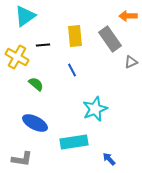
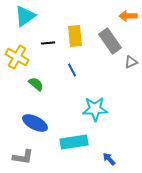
gray rectangle: moved 2 px down
black line: moved 5 px right, 2 px up
cyan star: rotated 20 degrees clockwise
gray L-shape: moved 1 px right, 2 px up
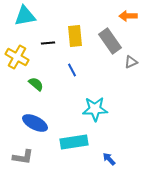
cyan triangle: rotated 25 degrees clockwise
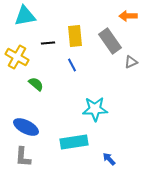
blue line: moved 5 px up
blue ellipse: moved 9 px left, 4 px down
gray L-shape: rotated 85 degrees clockwise
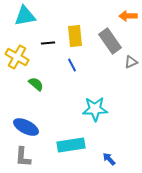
cyan rectangle: moved 3 px left, 3 px down
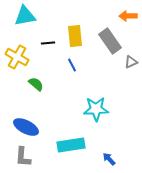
cyan star: moved 1 px right
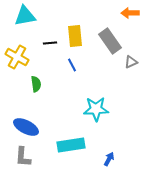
orange arrow: moved 2 px right, 3 px up
black line: moved 2 px right
green semicircle: rotated 42 degrees clockwise
blue arrow: rotated 72 degrees clockwise
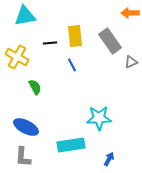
green semicircle: moved 1 px left, 3 px down; rotated 21 degrees counterclockwise
cyan star: moved 3 px right, 9 px down
